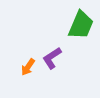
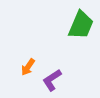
purple L-shape: moved 22 px down
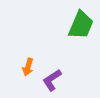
orange arrow: rotated 18 degrees counterclockwise
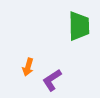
green trapezoid: moved 2 px left, 1 px down; rotated 24 degrees counterclockwise
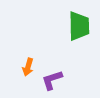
purple L-shape: rotated 15 degrees clockwise
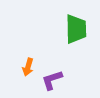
green trapezoid: moved 3 px left, 3 px down
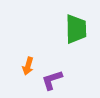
orange arrow: moved 1 px up
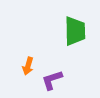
green trapezoid: moved 1 px left, 2 px down
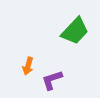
green trapezoid: rotated 44 degrees clockwise
